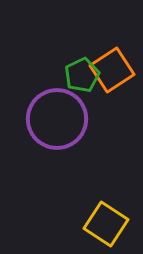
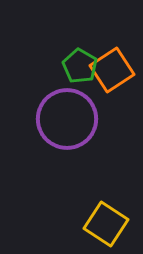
green pentagon: moved 2 px left, 9 px up; rotated 16 degrees counterclockwise
purple circle: moved 10 px right
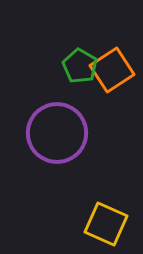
purple circle: moved 10 px left, 14 px down
yellow square: rotated 9 degrees counterclockwise
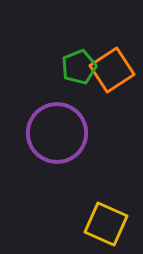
green pentagon: moved 1 px left, 1 px down; rotated 20 degrees clockwise
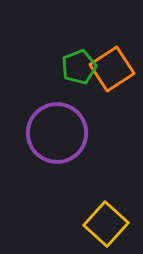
orange square: moved 1 px up
yellow square: rotated 18 degrees clockwise
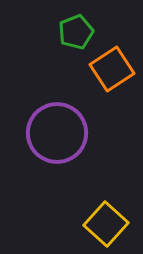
green pentagon: moved 3 px left, 35 px up
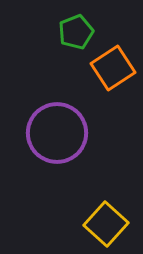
orange square: moved 1 px right, 1 px up
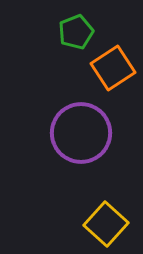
purple circle: moved 24 px right
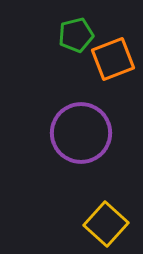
green pentagon: moved 3 px down; rotated 8 degrees clockwise
orange square: moved 9 px up; rotated 12 degrees clockwise
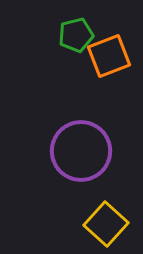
orange square: moved 4 px left, 3 px up
purple circle: moved 18 px down
